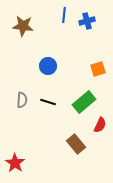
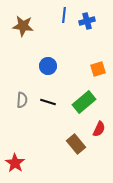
red semicircle: moved 1 px left, 4 px down
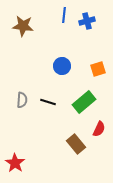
blue circle: moved 14 px right
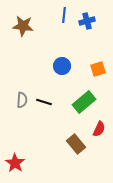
black line: moved 4 px left
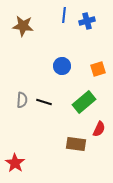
brown rectangle: rotated 42 degrees counterclockwise
